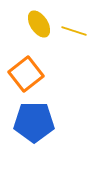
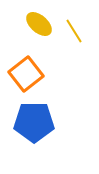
yellow ellipse: rotated 16 degrees counterclockwise
yellow line: rotated 40 degrees clockwise
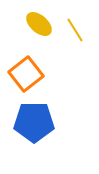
yellow line: moved 1 px right, 1 px up
